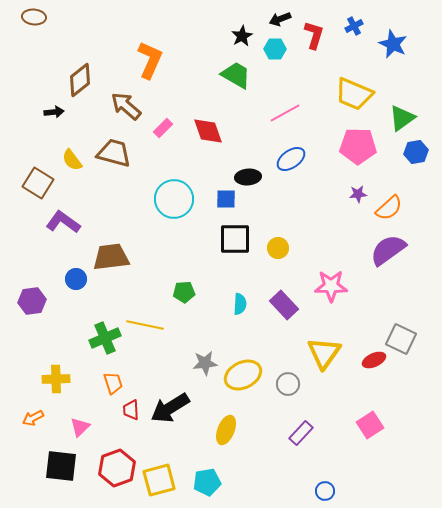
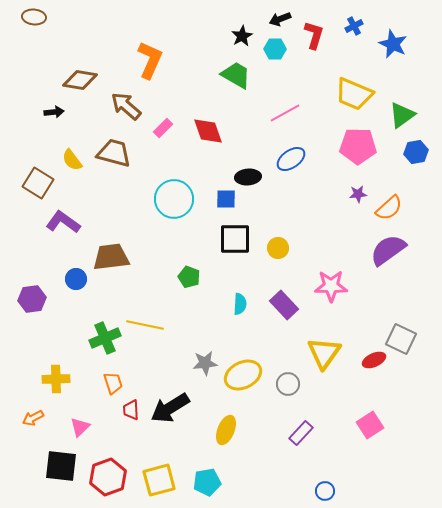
brown diamond at (80, 80): rotated 48 degrees clockwise
green triangle at (402, 118): moved 3 px up
green pentagon at (184, 292): moved 5 px right, 15 px up; rotated 25 degrees clockwise
purple hexagon at (32, 301): moved 2 px up
red hexagon at (117, 468): moved 9 px left, 9 px down
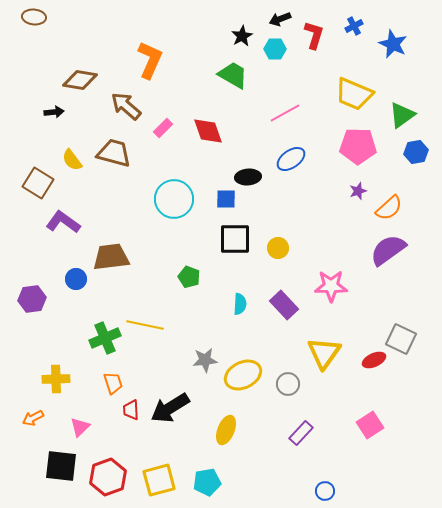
green trapezoid at (236, 75): moved 3 px left
purple star at (358, 194): moved 3 px up; rotated 12 degrees counterclockwise
gray star at (205, 363): moved 3 px up
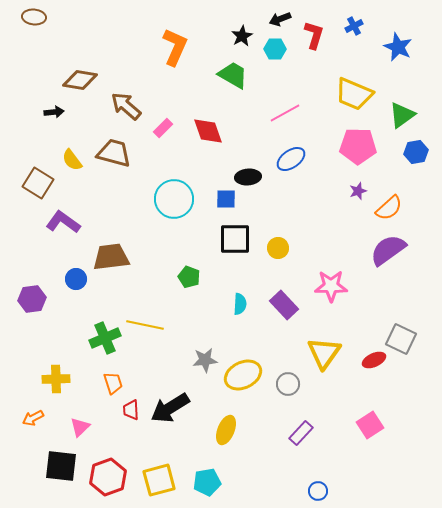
blue star at (393, 44): moved 5 px right, 3 px down
orange L-shape at (150, 60): moved 25 px right, 13 px up
blue circle at (325, 491): moved 7 px left
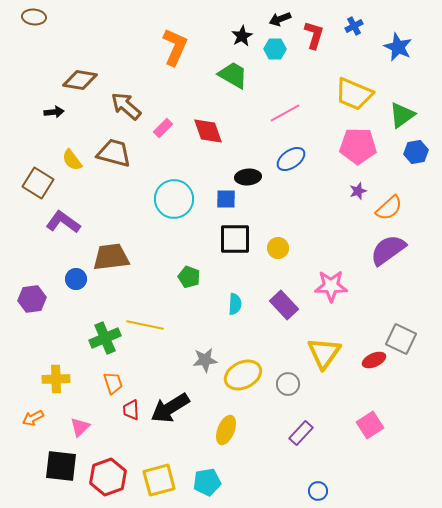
cyan semicircle at (240, 304): moved 5 px left
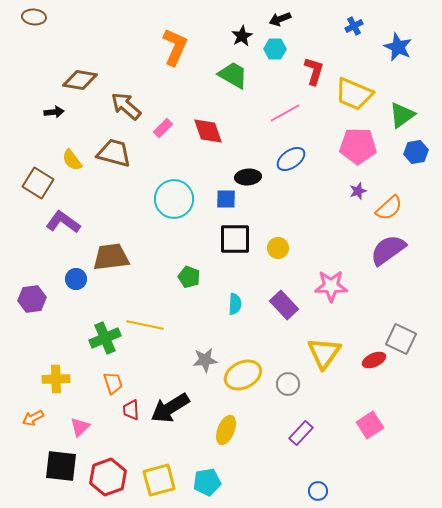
red L-shape at (314, 35): moved 36 px down
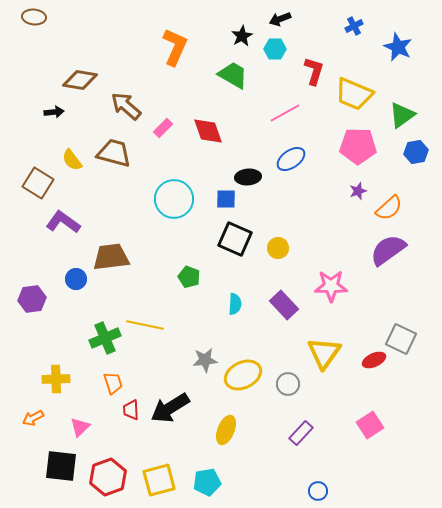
black square at (235, 239): rotated 24 degrees clockwise
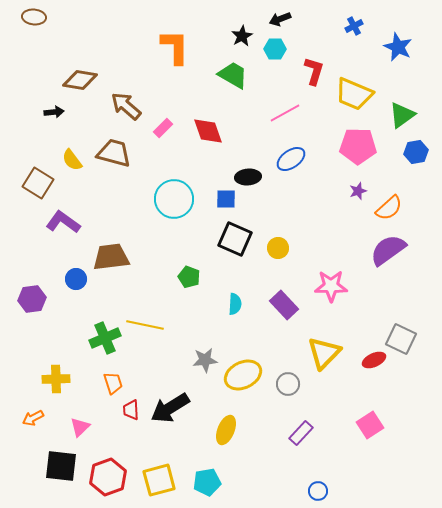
orange L-shape at (175, 47): rotated 24 degrees counterclockwise
yellow triangle at (324, 353): rotated 9 degrees clockwise
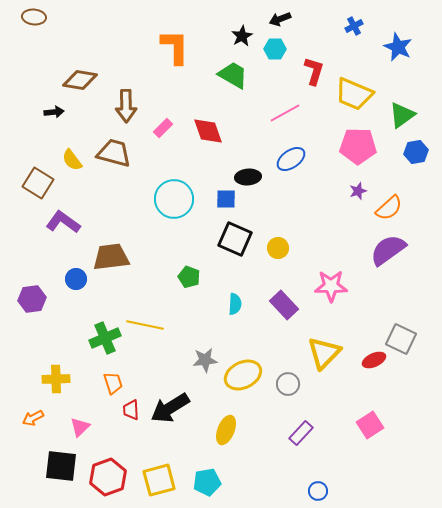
brown arrow at (126, 106): rotated 132 degrees counterclockwise
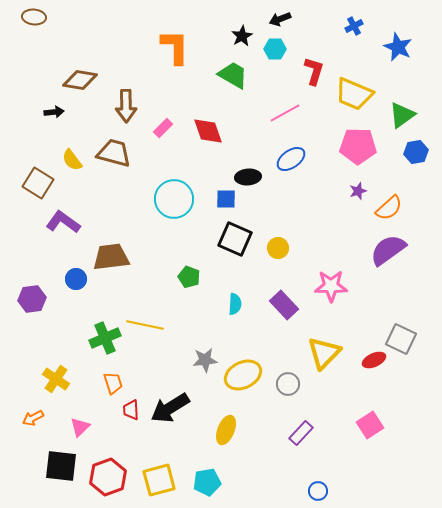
yellow cross at (56, 379): rotated 36 degrees clockwise
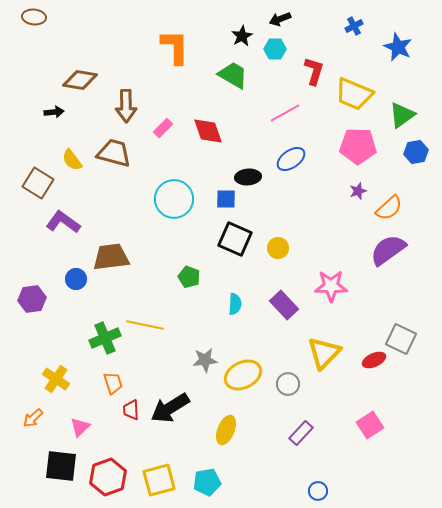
orange arrow at (33, 418): rotated 15 degrees counterclockwise
